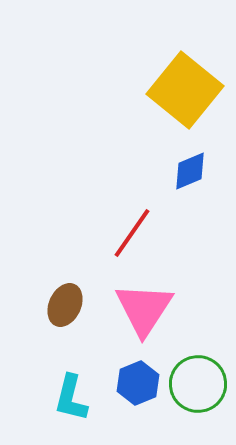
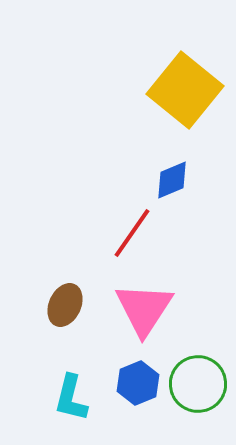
blue diamond: moved 18 px left, 9 px down
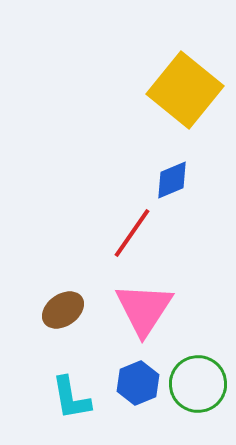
brown ellipse: moved 2 px left, 5 px down; rotated 30 degrees clockwise
cyan L-shape: rotated 24 degrees counterclockwise
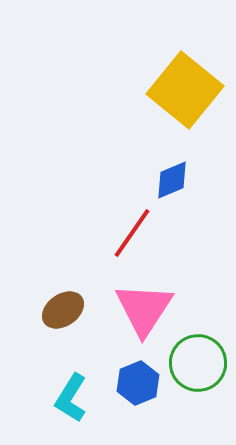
green circle: moved 21 px up
cyan L-shape: rotated 42 degrees clockwise
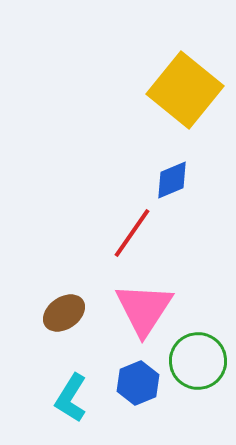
brown ellipse: moved 1 px right, 3 px down
green circle: moved 2 px up
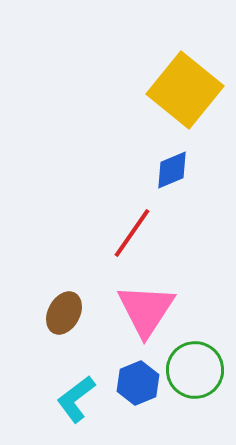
blue diamond: moved 10 px up
pink triangle: moved 2 px right, 1 px down
brown ellipse: rotated 27 degrees counterclockwise
green circle: moved 3 px left, 9 px down
cyan L-shape: moved 5 px right, 1 px down; rotated 21 degrees clockwise
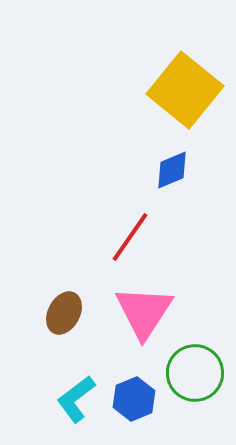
red line: moved 2 px left, 4 px down
pink triangle: moved 2 px left, 2 px down
green circle: moved 3 px down
blue hexagon: moved 4 px left, 16 px down
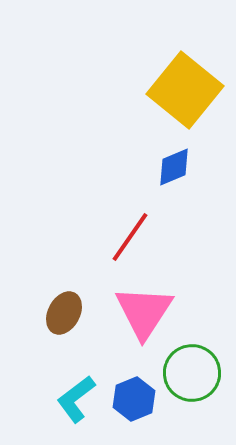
blue diamond: moved 2 px right, 3 px up
green circle: moved 3 px left
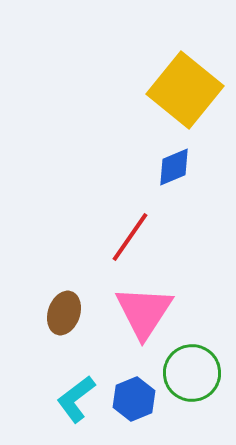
brown ellipse: rotated 9 degrees counterclockwise
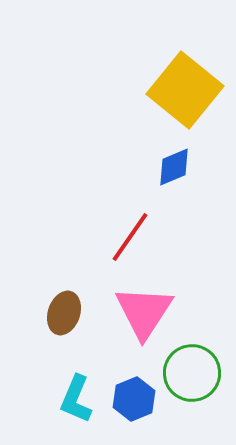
cyan L-shape: rotated 30 degrees counterclockwise
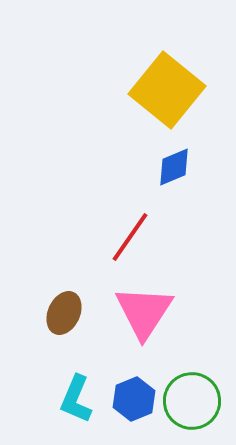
yellow square: moved 18 px left
brown ellipse: rotated 6 degrees clockwise
green circle: moved 28 px down
